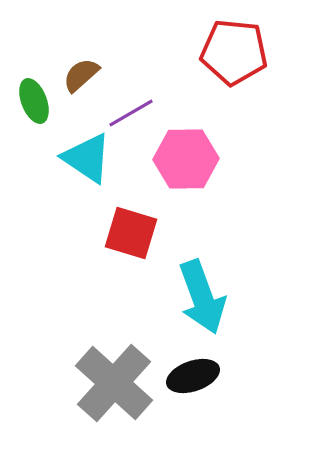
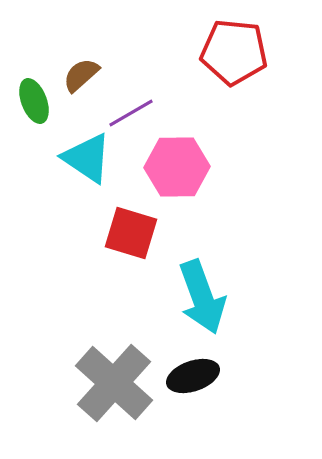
pink hexagon: moved 9 px left, 8 px down
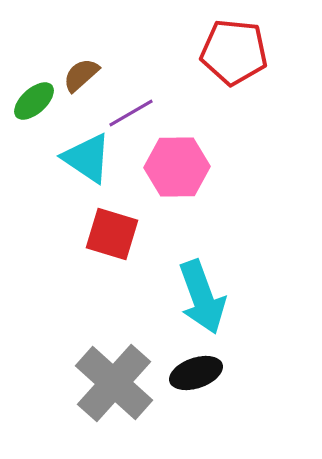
green ellipse: rotated 69 degrees clockwise
red square: moved 19 px left, 1 px down
black ellipse: moved 3 px right, 3 px up
